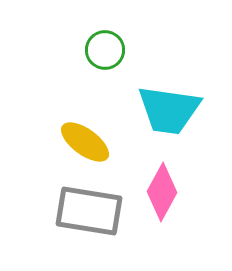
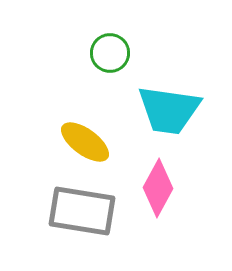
green circle: moved 5 px right, 3 px down
pink diamond: moved 4 px left, 4 px up
gray rectangle: moved 7 px left
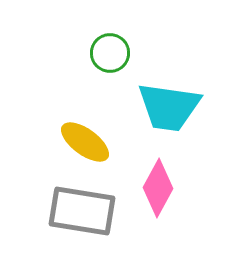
cyan trapezoid: moved 3 px up
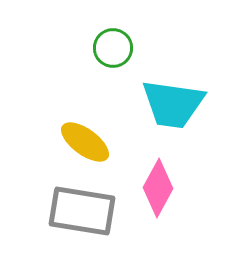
green circle: moved 3 px right, 5 px up
cyan trapezoid: moved 4 px right, 3 px up
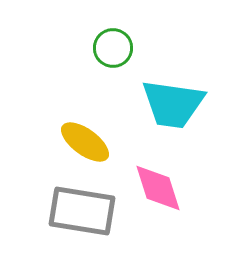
pink diamond: rotated 46 degrees counterclockwise
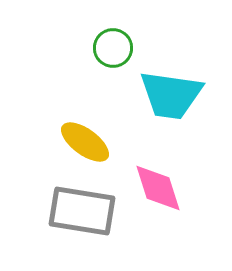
cyan trapezoid: moved 2 px left, 9 px up
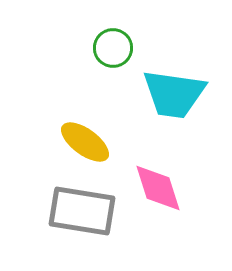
cyan trapezoid: moved 3 px right, 1 px up
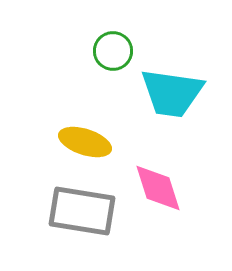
green circle: moved 3 px down
cyan trapezoid: moved 2 px left, 1 px up
yellow ellipse: rotated 18 degrees counterclockwise
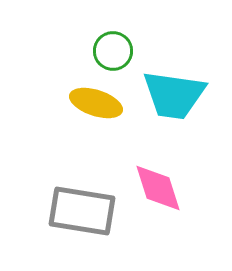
cyan trapezoid: moved 2 px right, 2 px down
yellow ellipse: moved 11 px right, 39 px up
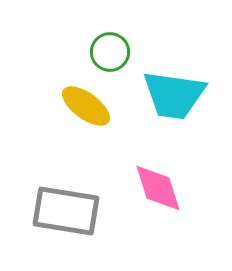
green circle: moved 3 px left, 1 px down
yellow ellipse: moved 10 px left, 3 px down; rotated 18 degrees clockwise
gray rectangle: moved 16 px left
